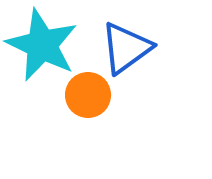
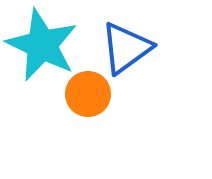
orange circle: moved 1 px up
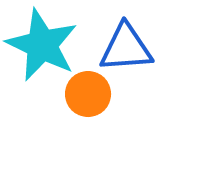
blue triangle: rotated 32 degrees clockwise
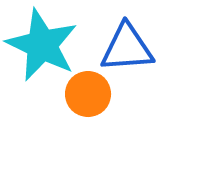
blue triangle: moved 1 px right
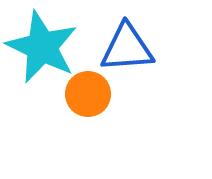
cyan star: moved 2 px down
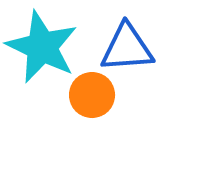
orange circle: moved 4 px right, 1 px down
